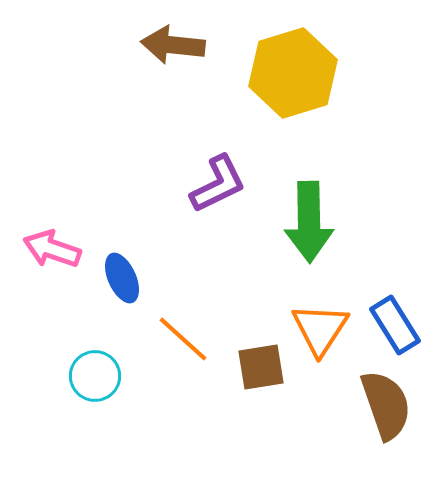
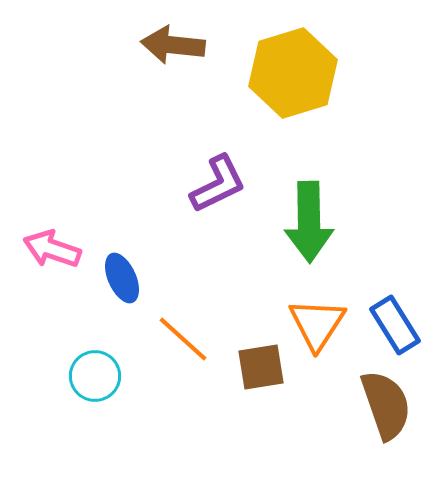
orange triangle: moved 3 px left, 5 px up
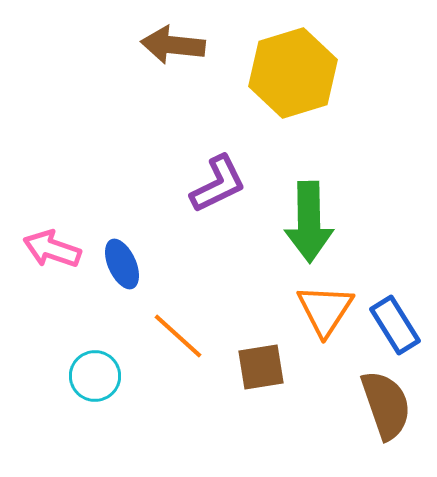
blue ellipse: moved 14 px up
orange triangle: moved 8 px right, 14 px up
orange line: moved 5 px left, 3 px up
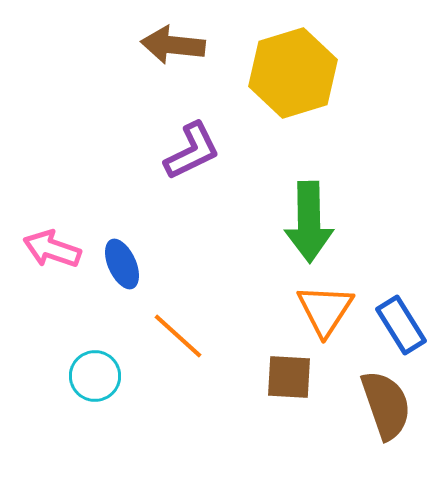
purple L-shape: moved 26 px left, 33 px up
blue rectangle: moved 6 px right
brown square: moved 28 px right, 10 px down; rotated 12 degrees clockwise
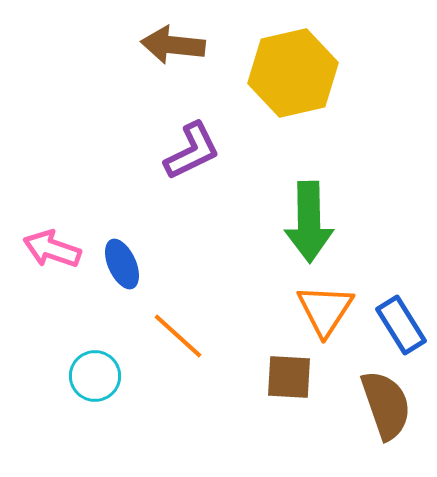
yellow hexagon: rotated 4 degrees clockwise
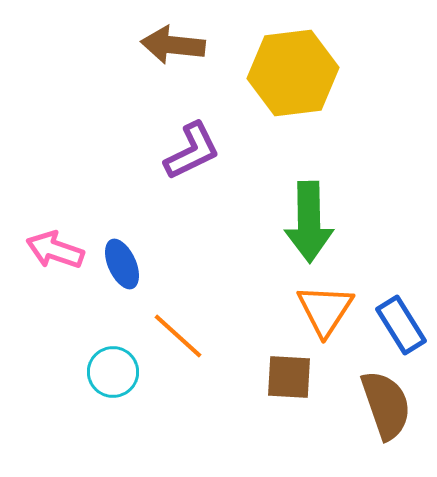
yellow hexagon: rotated 6 degrees clockwise
pink arrow: moved 3 px right, 1 px down
cyan circle: moved 18 px right, 4 px up
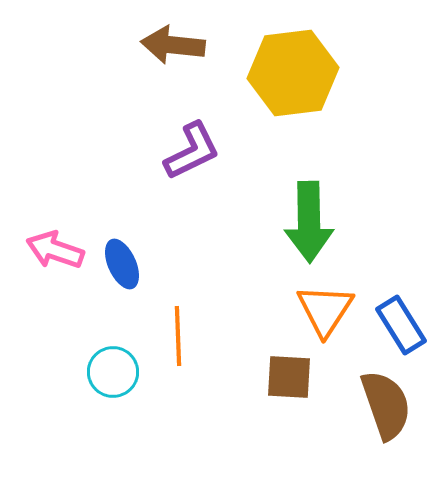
orange line: rotated 46 degrees clockwise
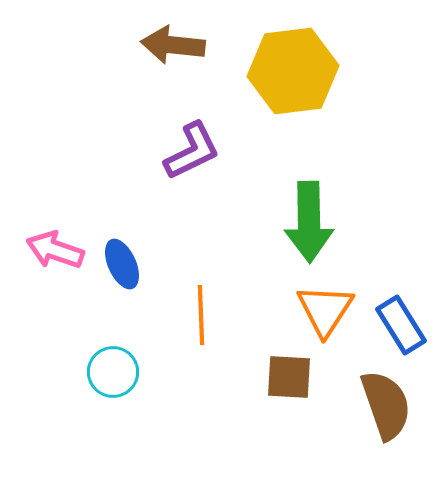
yellow hexagon: moved 2 px up
orange line: moved 23 px right, 21 px up
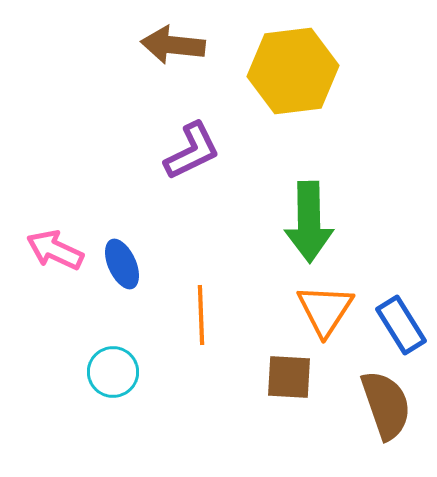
pink arrow: rotated 6 degrees clockwise
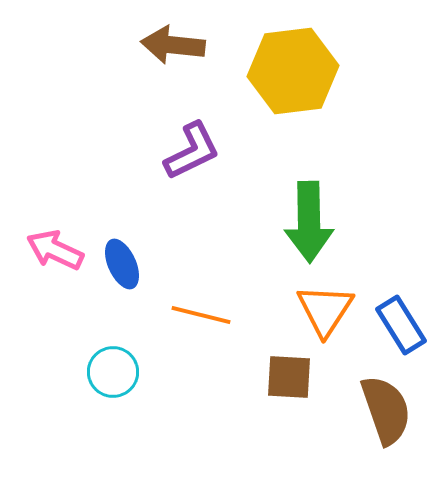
orange line: rotated 74 degrees counterclockwise
brown semicircle: moved 5 px down
